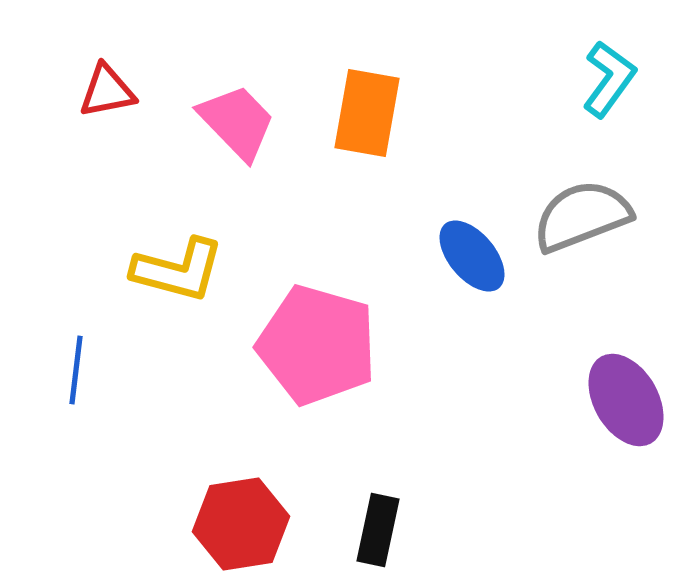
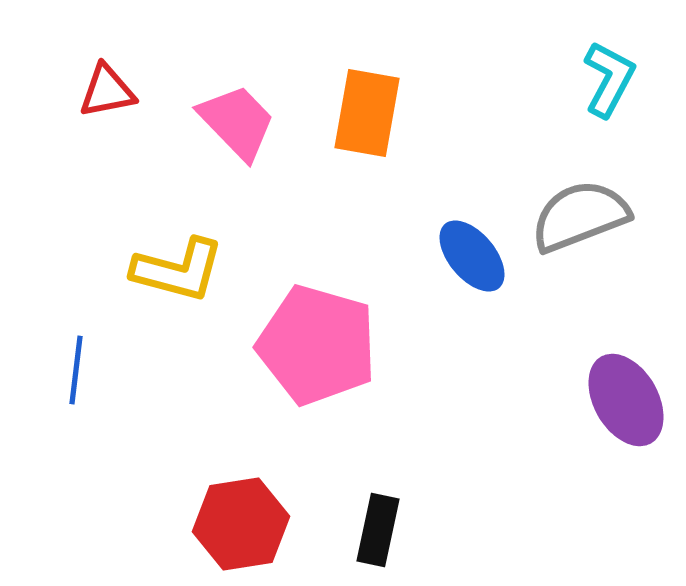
cyan L-shape: rotated 8 degrees counterclockwise
gray semicircle: moved 2 px left
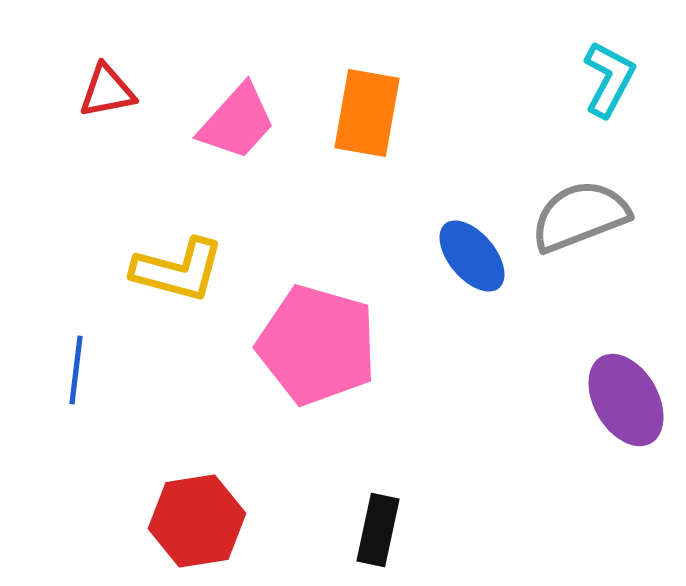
pink trapezoid: rotated 86 degrees clockwise
red hexagon: moved 44 px left, 3 px up
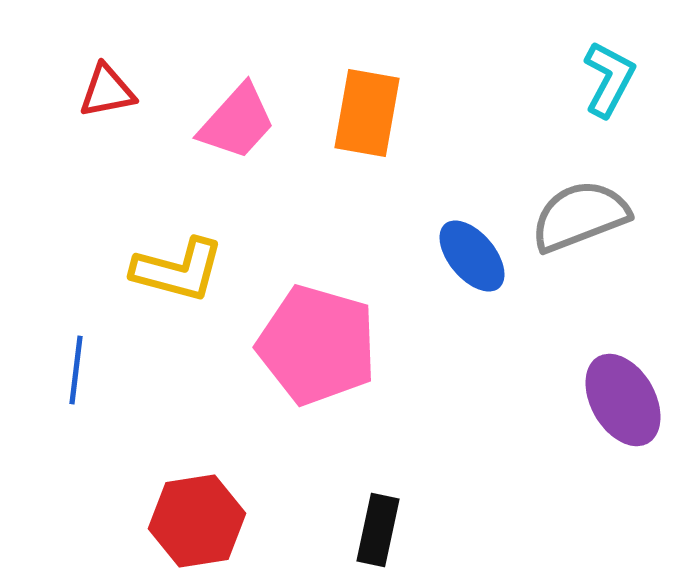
purple ellipse: moved 3 px left
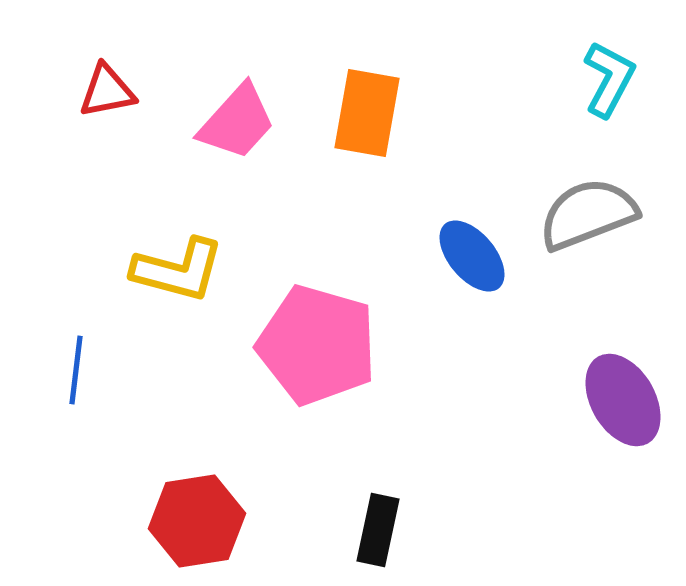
gray semicircle: moved 8 px right, 2 px up
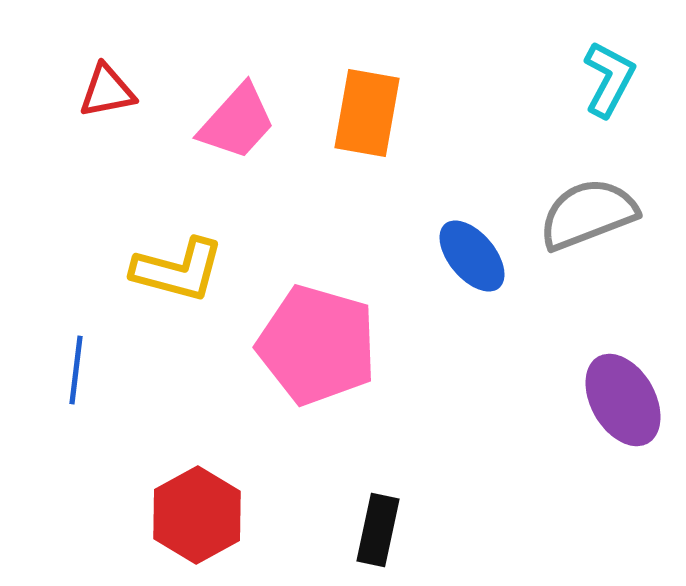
red hexagon: moved 6 px up; rotated 20 degrees counterclockwise
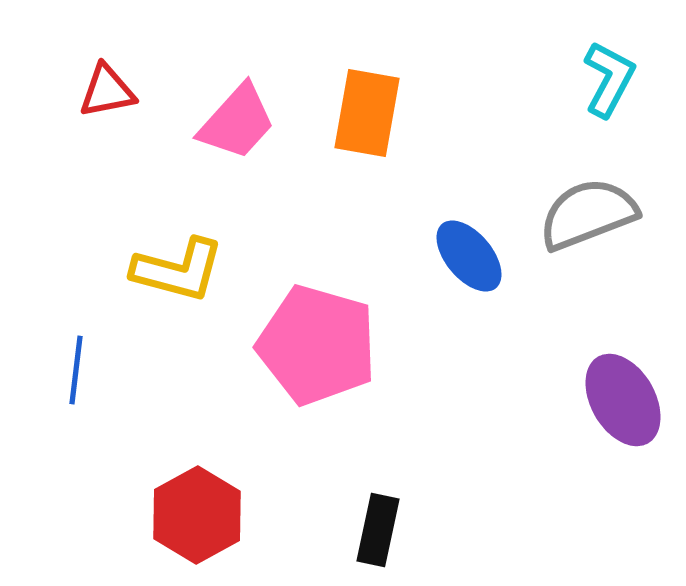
blue ellipse: moved 3 px left
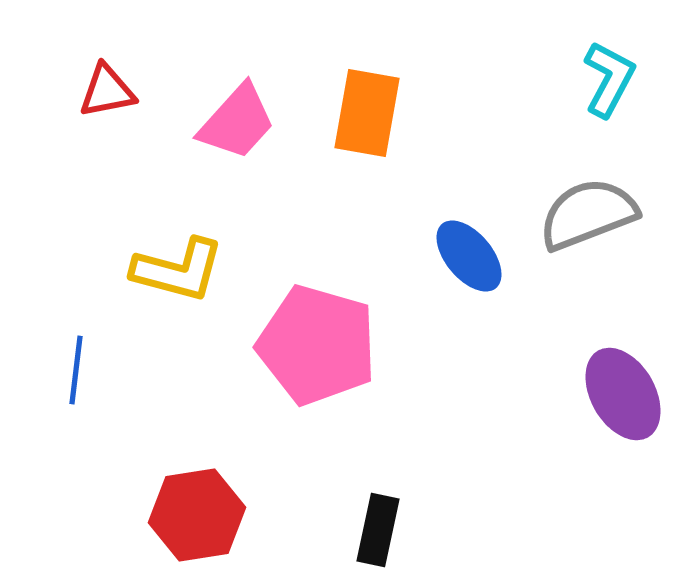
purple ellipse: moved 6 px up
red hexagon: rotated 20 degrees clockwise
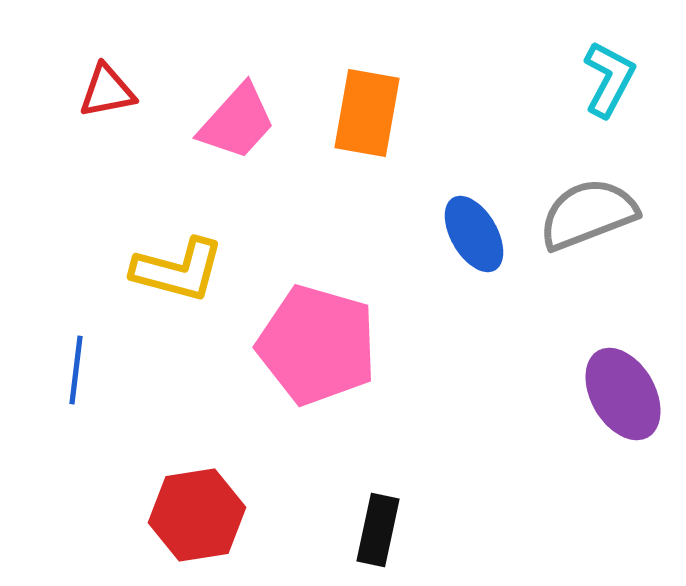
blue ellipse: moved 5 px right, 22 px up; rotated 10 degrees clockwise
